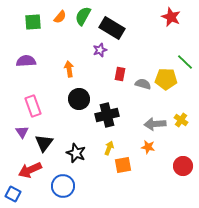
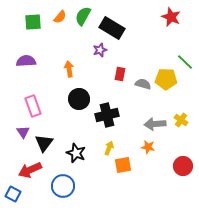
purple triangle: moved 1 px right
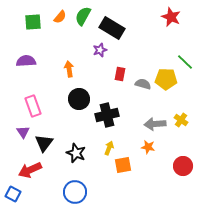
blue circle: moved 12 px right, 6 px down
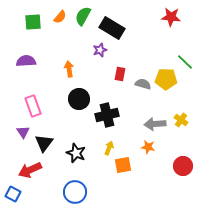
red star: rotated 18 degrees counterclockwise
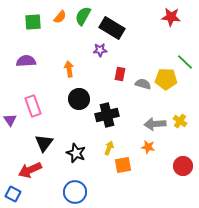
purple star: rotated 16 degrees clockwise
yellow cross: moved 1 px left, 1 px down
purple triangle: moved 13 px left, 12 px up
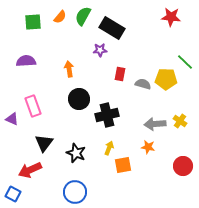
purple triangle: moved 2 px right, 1 px up; rotated 32 degrees counterclockwise
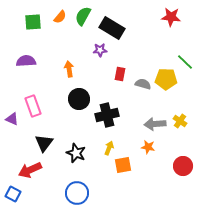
blue circle: moved 2 px right, 1 px down
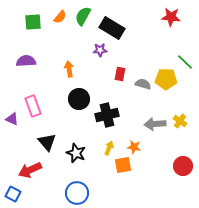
black triangle: moved 3 px right, 1 px up; rotated 18 degrees counterclockwise
orange star: moved 14 px left
